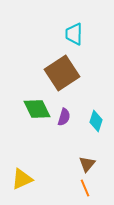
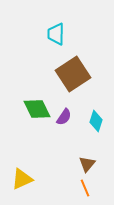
cyan trapezoid: moved 18 px left
brown square: moved 11 px right, 1 px down
purple semicircle: rotated 18 degrees clockwise
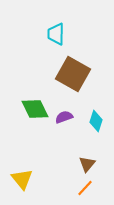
brown square: rotated 28 degrees counterclockwise
green diamond: moved 2 px left
purple semicircle: rotated 144 degrees counterclockwise
yellow triangle: rotated 45 degrees counterclockwise
orange line: rotated 66 degrees clockwise
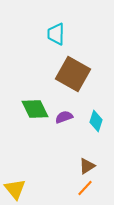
brown triangle: moved 2 px down; rotated 18 degrees clockwise
yellow triangle: moved 7 px left, 10 px down
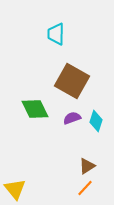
brown square: moved 1 px left, 7 px down
purple semicircle: moved 8 px right, 1 px down
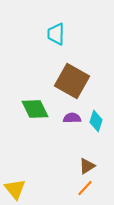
purple semicircle: rotated 18 degrees clockwise
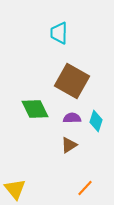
cyan trapezoid: moved 3 px right, 1 px up
brown triangle: moved 18 px left, 21 px up
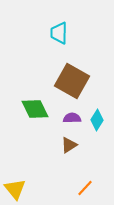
cyan diamond: moved 1 px right, 1 px up; rotated 15 degrees clockwise
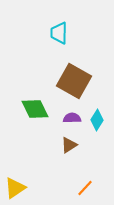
brown square: moved 2 px right
yellow triangle: moved 1 px up; rotated 35 degrees clockwise
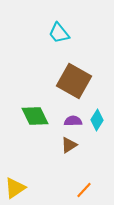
cyan trapezoid: rotated 40 degrees counterclockwise
green diamond: moved 7 px down
purple semicircle: moved 1 px right, 3 px down
orange line: moved 1 px left, 2 px down
